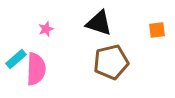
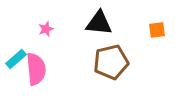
black triangle: rotated 12 degrees counterclockwise
pink semicircle: rotated 8 degrees counterclockwise
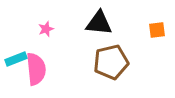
cyan rectangle: rotated 20 degrees clockwise
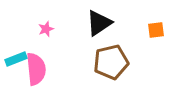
black triangle: rotated 40 degrees counterclockwise
orange square: moved 1 px left
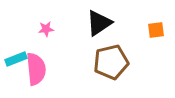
pink star: rotated 14 degrees clockwise
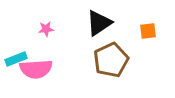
orange square: moved 8 px left, 1 px down
brown pentagon: moved 2 px up; rotated 12 degrees counterclockwise
pink semicircle: rotated 92 degrees clockwise
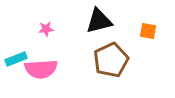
black triangle: moved 2 px up; rotated 20 degrees clockwise
orange square: rotated 18 degrees clockwise
pink semicircle: moved 5 px right
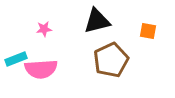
black triangle: moved 2 px left
pink star: moved 2 px left
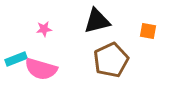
pink semicircle: rotated 20 degrees clockwise
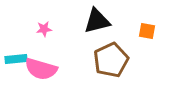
orange square: moved 1 px left
cyan rectangle: rotated 15 degrees clockwise
